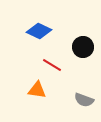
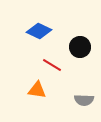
black circle: moved 3 px left
gray semicircle: rotated 18 degrees counterclockwise
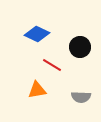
blue diamond: moved 2 px left, 3 px down
orange triangle: rotated 18 degrees counterclockwise
gray semicircle: moved 3 px left, 3 px up
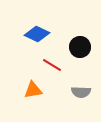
orange triangle: moved 4 px left
gray semicircle: moved 5 px up
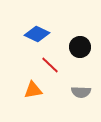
red line: moved 2 px left; rotated 12 degrees clockwise
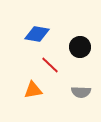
blue diamond: rotated 15 degrees counterclockwise
